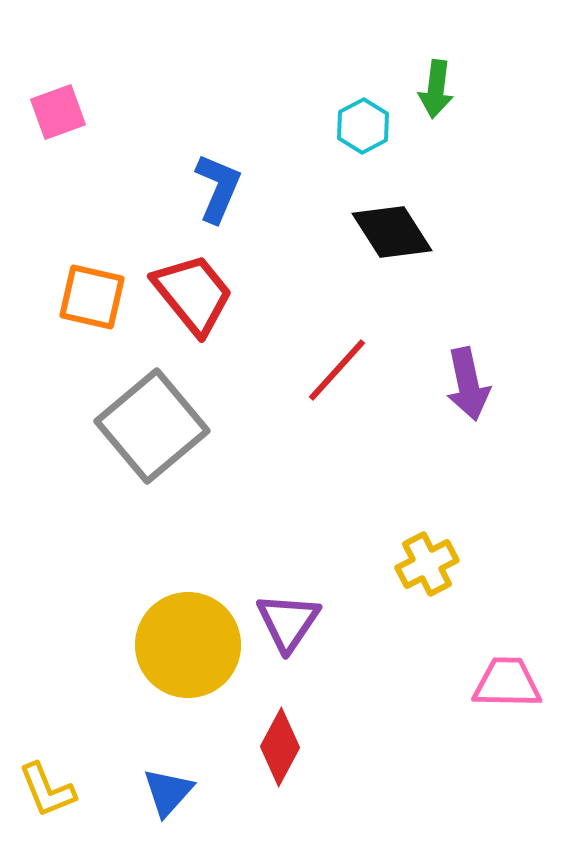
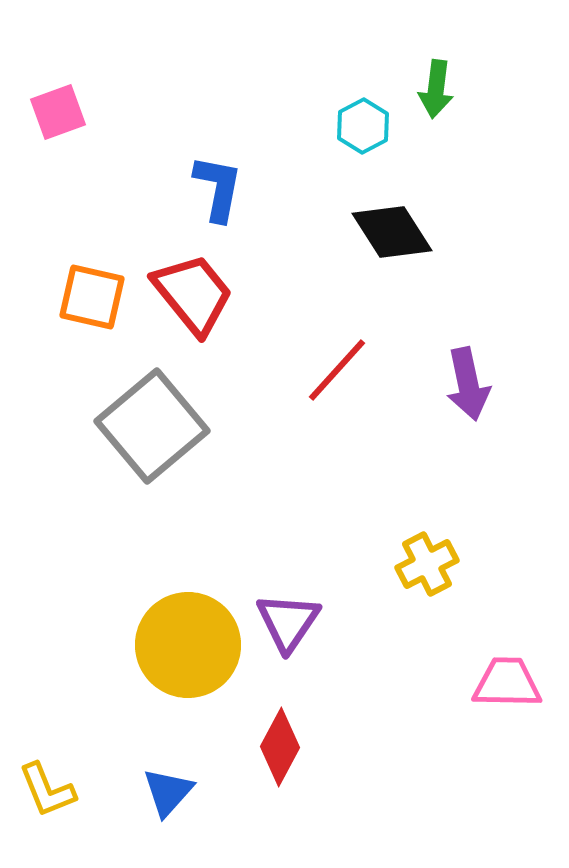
blue L-shape: rotated 12 degrees counterclockwise
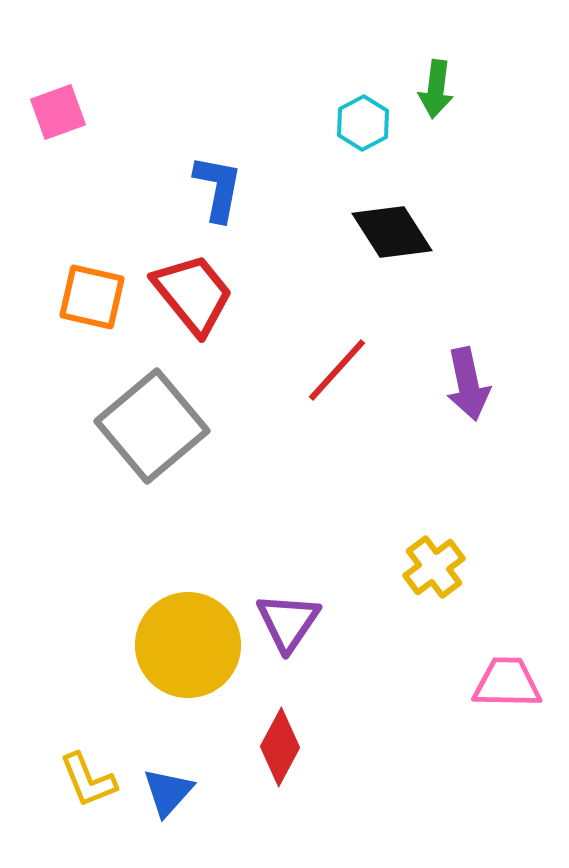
cyan hexagon: moved 3 px up
yellow cross: moved 7 px right, 3 px down; rotated 10 degrees counterclockwise
yellow L-shape: moved 41 px right, 10 px up
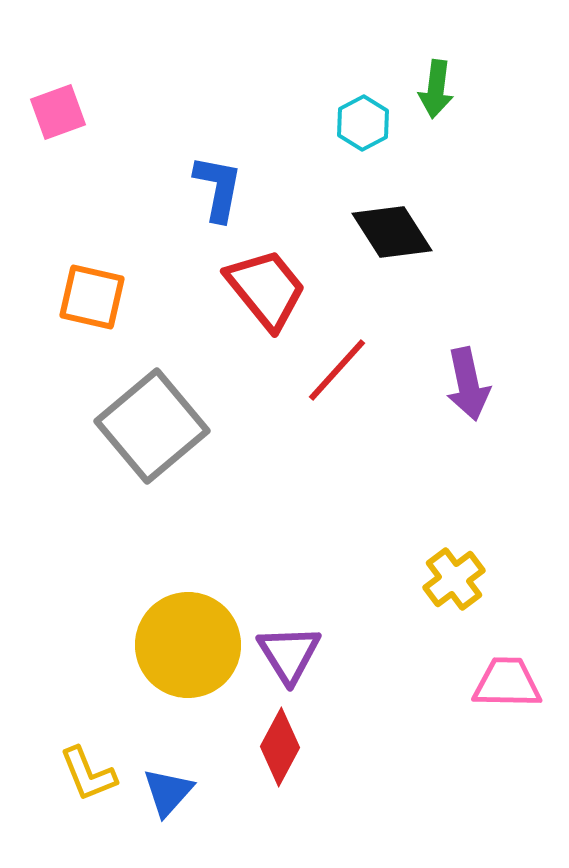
red trapezoid: moved 73 px right, 5 px up
yellow cross: moved 20 px right, 12 px down
purple triangle: moved 1 px right, 32 px down; rotated 6 degrees counterclockwise
yellow L-shape: moved 6 px up
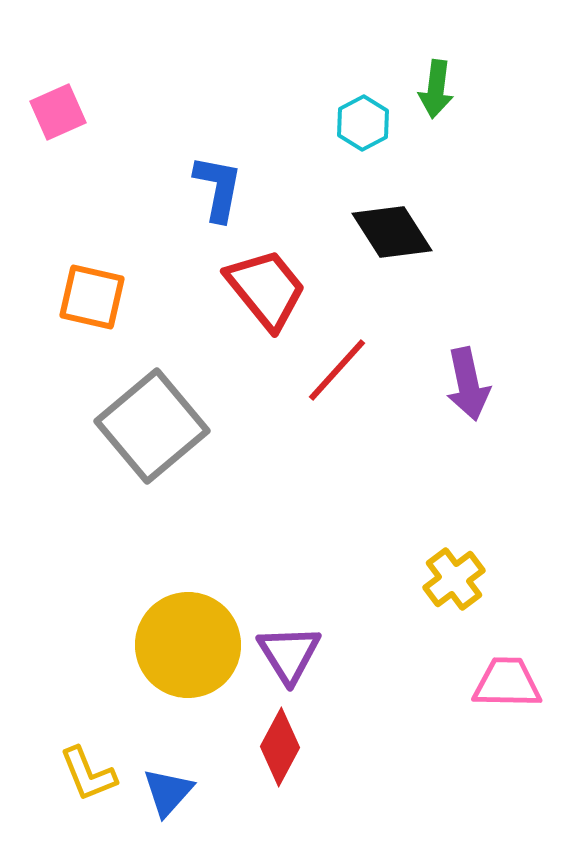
pink square: rotated 4 degrees counterclockwise
